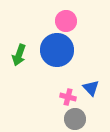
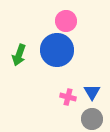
blue triangle: moved 1 px right, 4 px down; rotated 12 degrees clockwise
gray circle: moved 17 px right
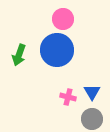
pink circle: moved 3 px left, 2 px up
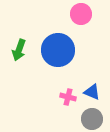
pink circle: moved 18 px right, 5 px up
blue circle: moved 1 px right
green arrow: moved 5 px up
blue triangle: rotated 36 degrees counterclockwise
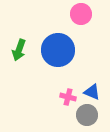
gray circle: moved 5 px left, 4 px up
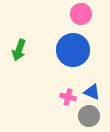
blue circle: moved 15 px right
gray circle: moved 2 px right, 1 px down
